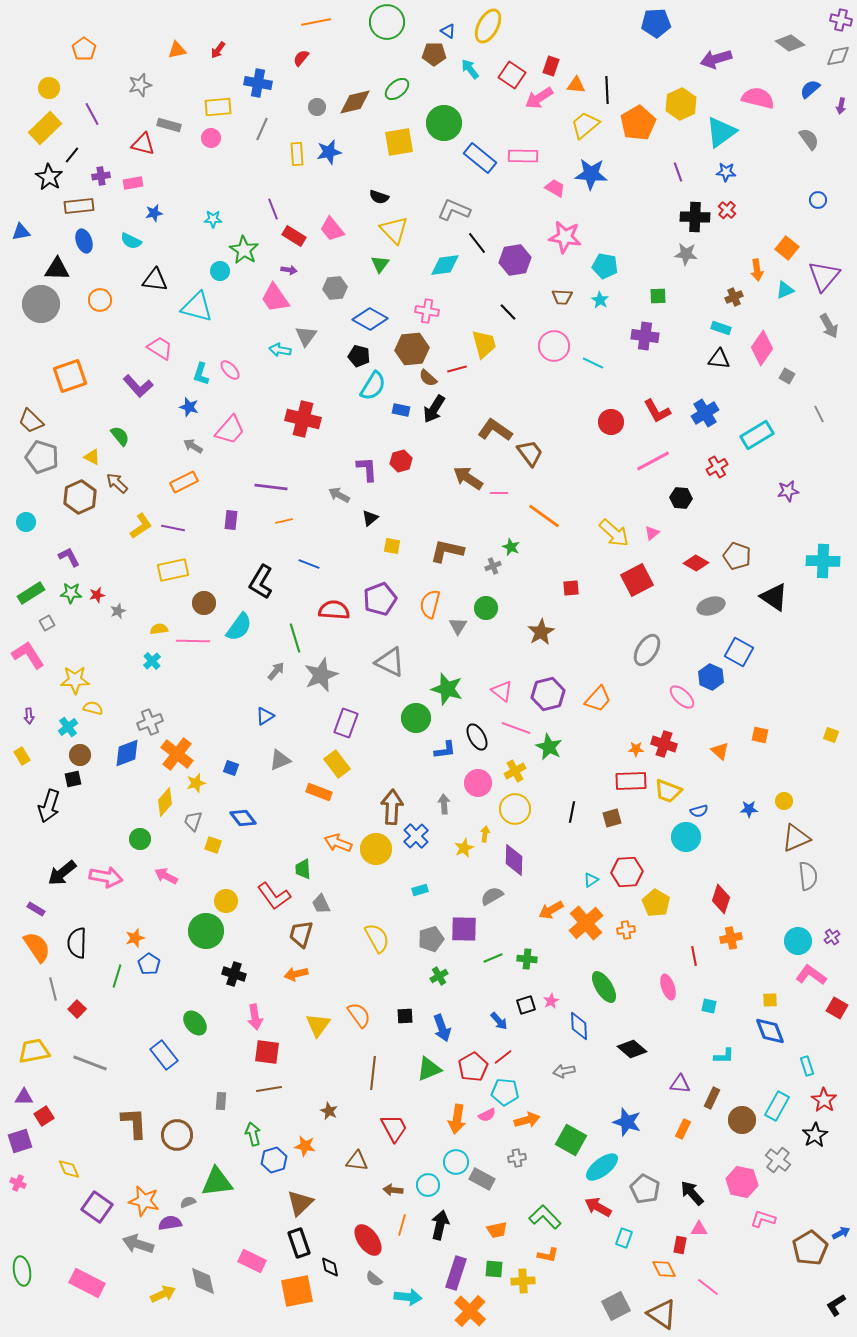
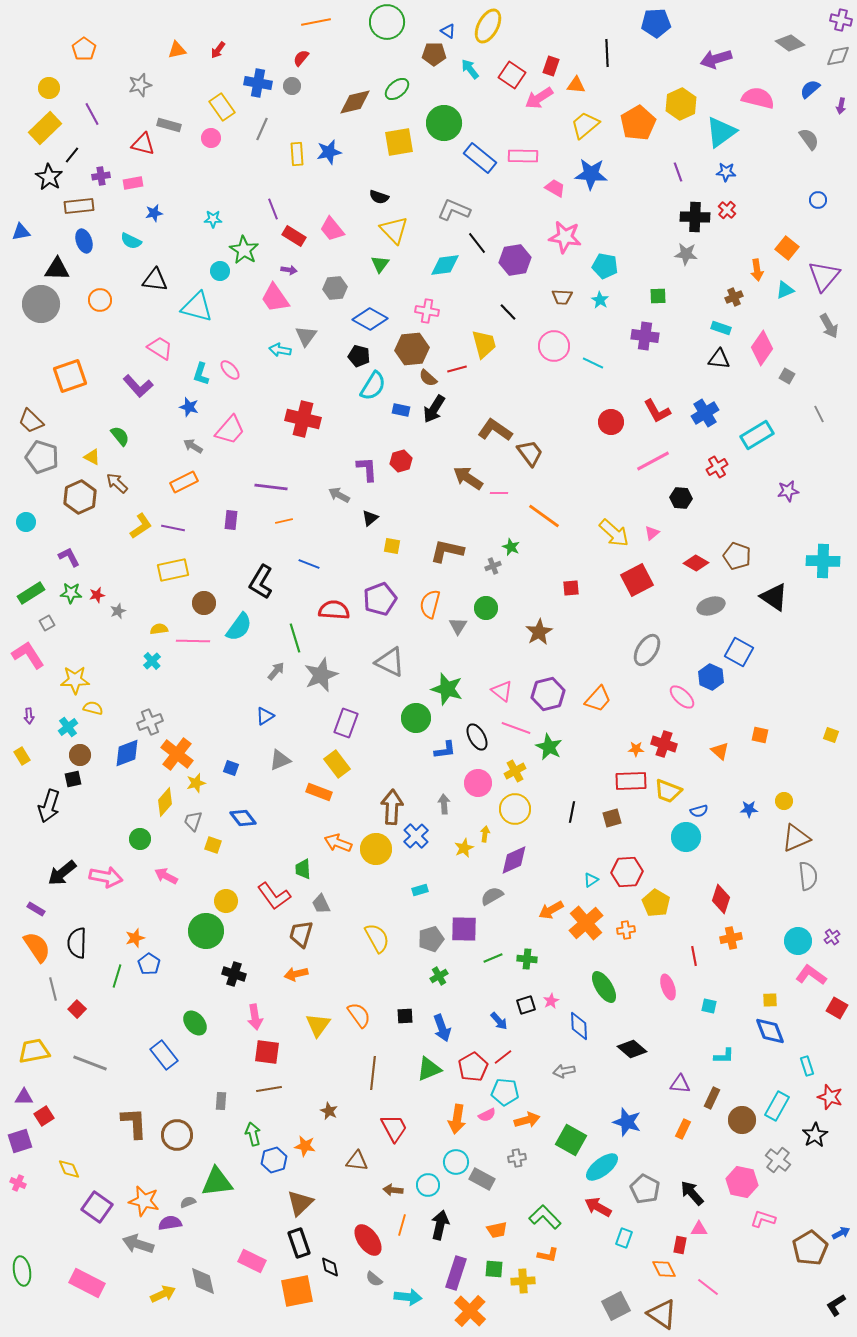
black line at (607, 90): moved 37 px up
yellow rectangle at (218, 107): moved 4 px right; rotated 60 degrees clockwise
gray circle at (317, 107): moved 25 px left, 21 px up
brown star at (541, 632): moved 2 px left
purple diamond at (514, 860): rotated 64 degrees clockwise
red star at (824, 1100): moved 6 px right, 3 px up; rotated 15 degrees counterclockwise
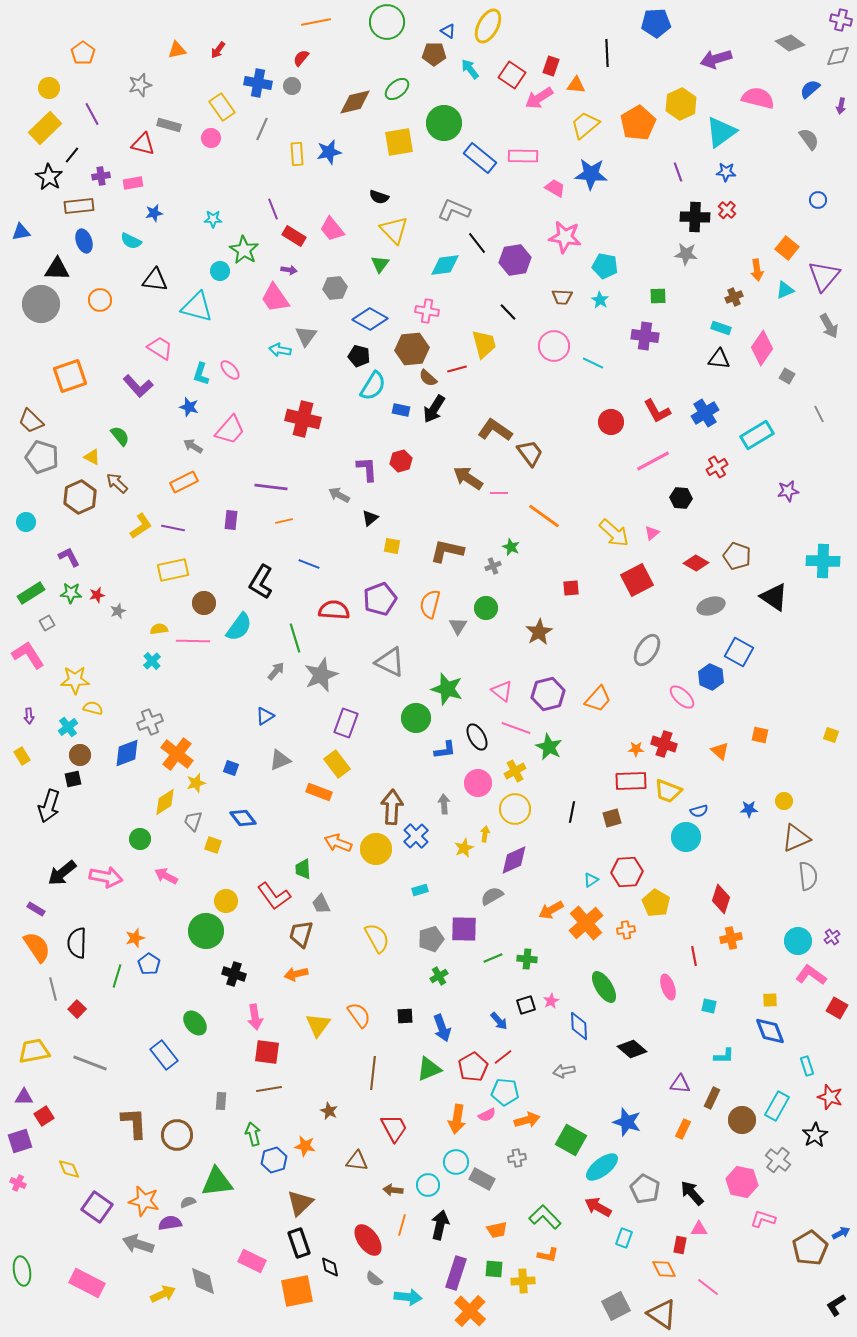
orange pentagon at (84, 49): moved 1 px left, 4 px down
yellow diamond at (165, 802): rotated 16 degrees clockwise
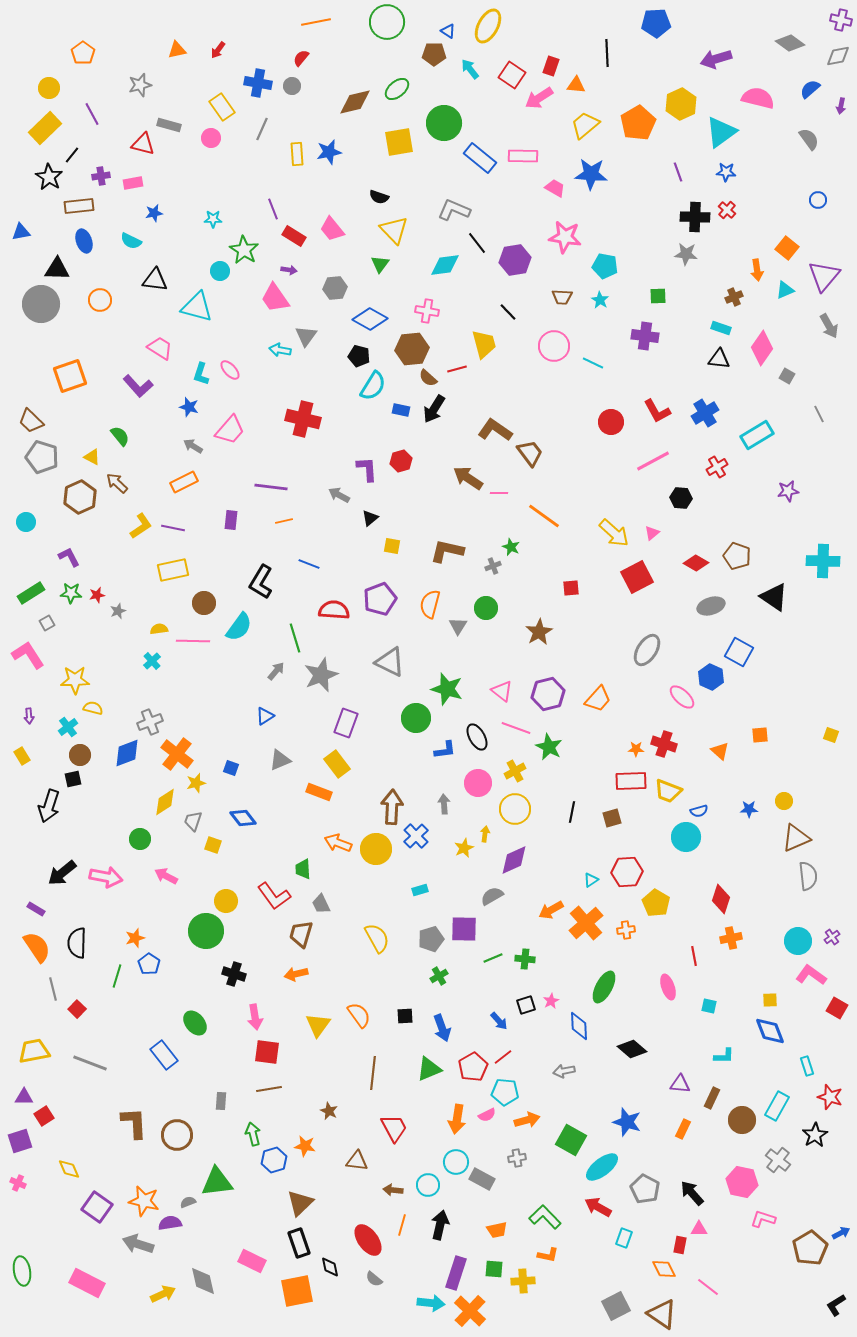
red square at (637, 580): moved 3 px up
orange square at (760, 735): rotated 18 degrees counterclockwise
green cross at (527, 959): moved 2 px left
green ellipse at (604, 987): rotated 60 degrees clockwise
cyan arrow at (408, 1297): moved 23 px right, 6 px down
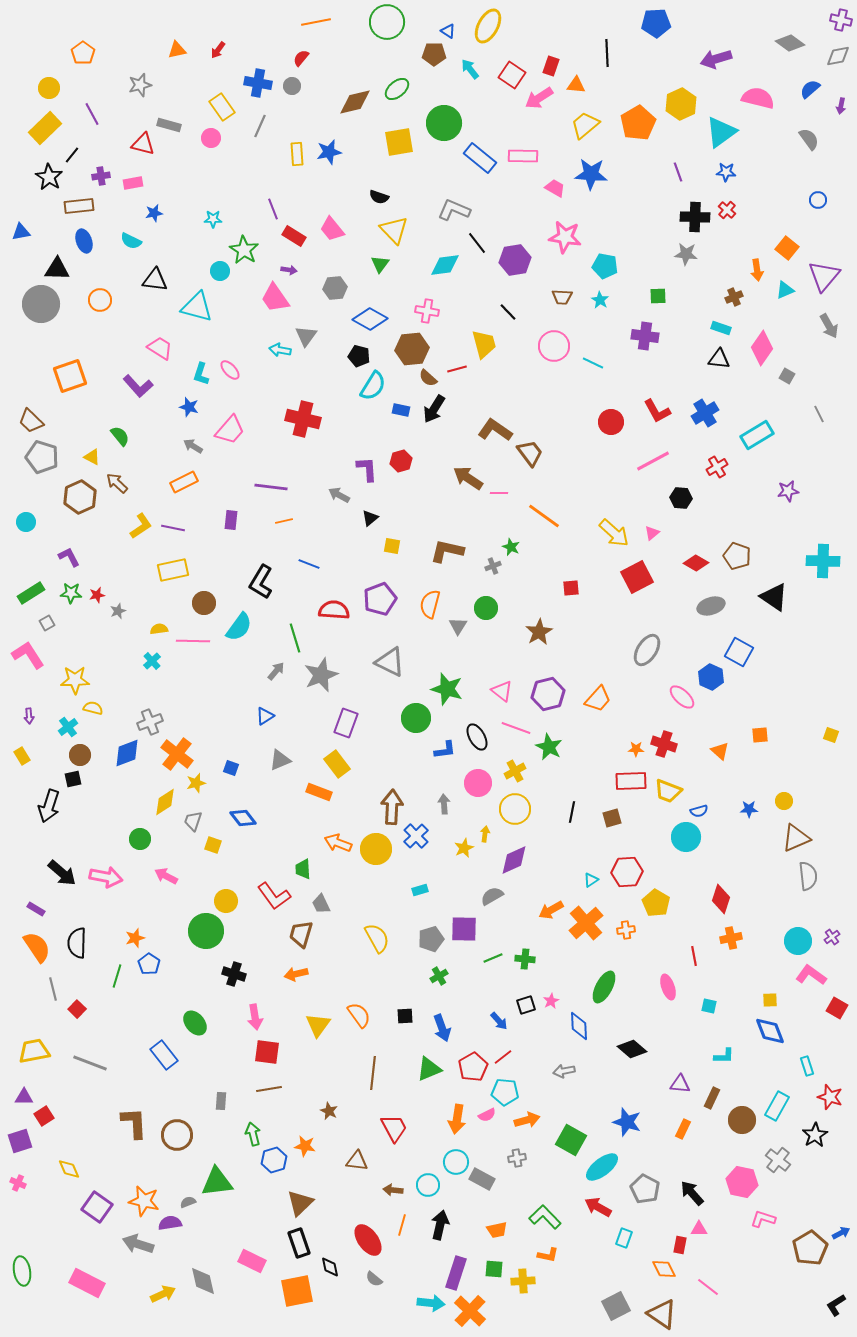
gray line at (262, 129): moved 2 px left, 3 px up
black arrow at (62, 873): rotated 100 degrees counterclockwise
